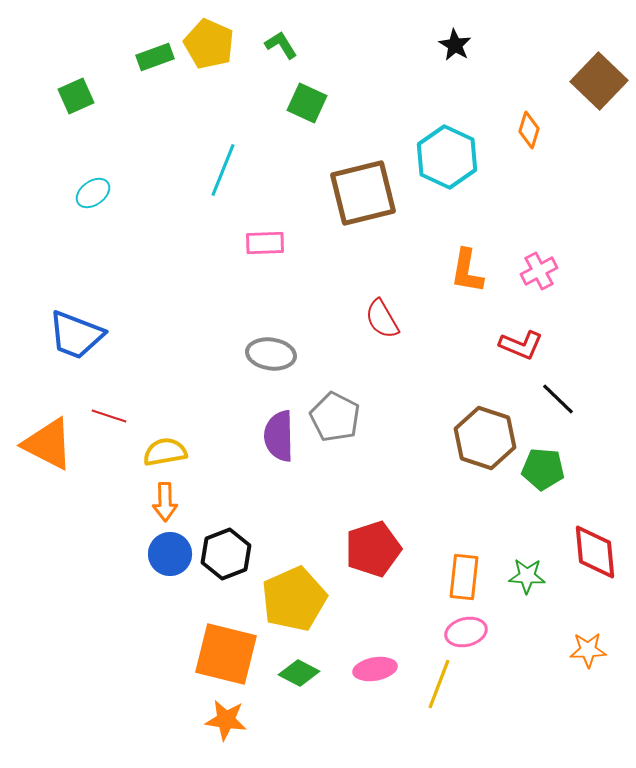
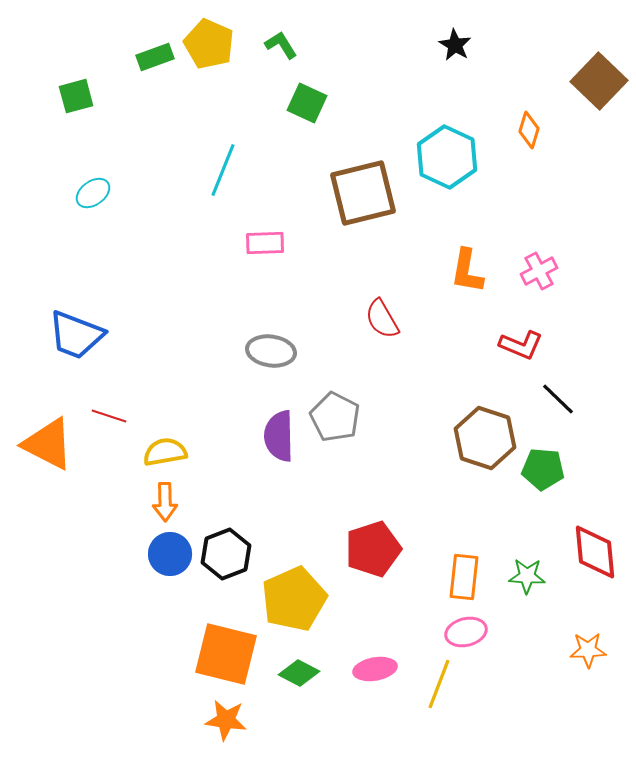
green square at (76, 96): rotated 9 degrees clockwise
gray ellipse at (271, 354): moved 3 px up
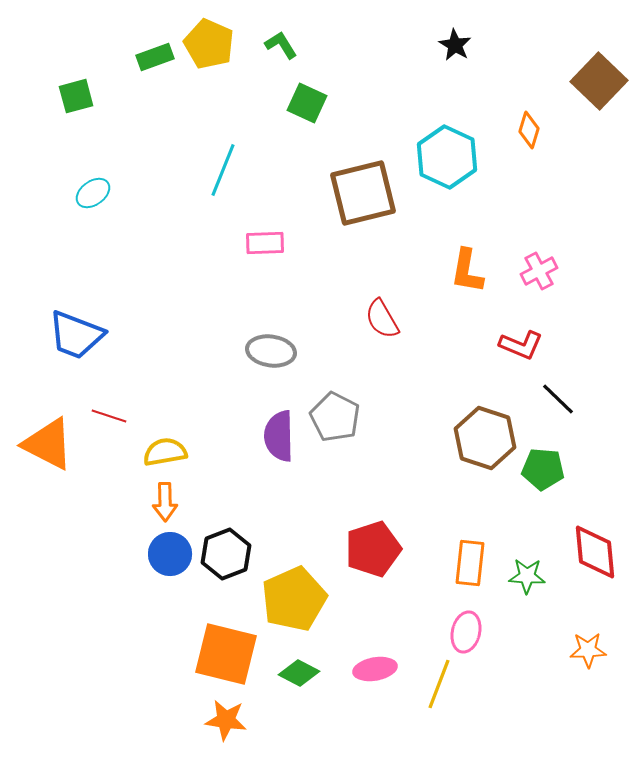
orange rectangle at (464, 577): moved 6 px right, 14 px up
pink ellipse at (466, 632): rotated 63 degrees counterclockwise
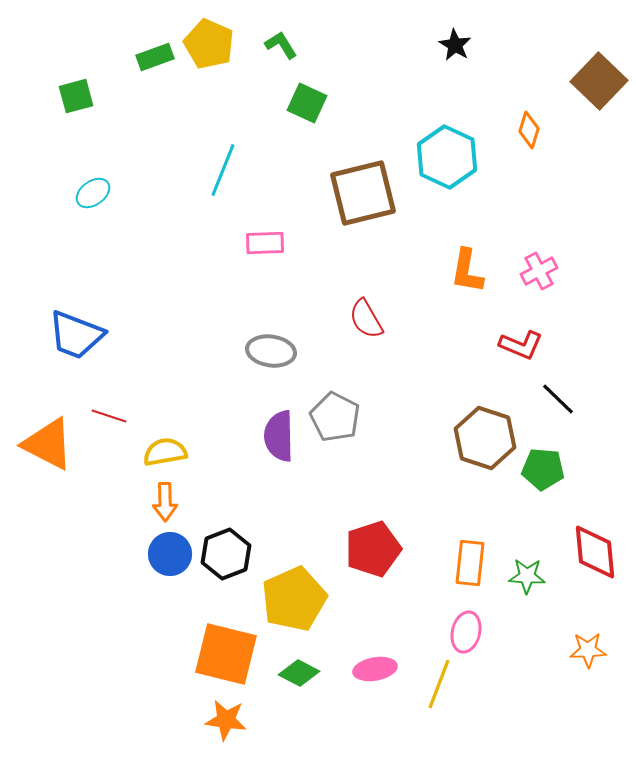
red semicircle at (382, 319): moved 16 px left
